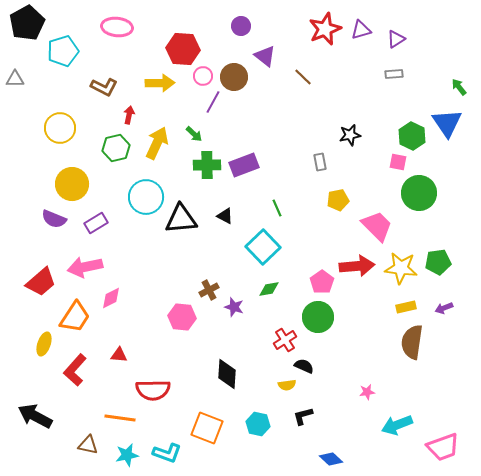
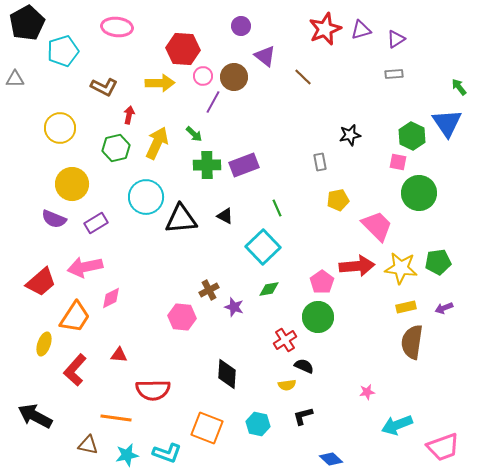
orange line at (120, 418): moved 4 px left
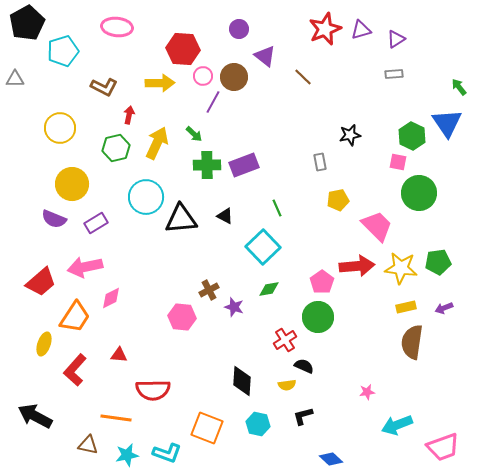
purple circle at (241, 26): moved 2 px left, 3 px down
black diamond at (227, 374): moved 15 px right, 7 px down
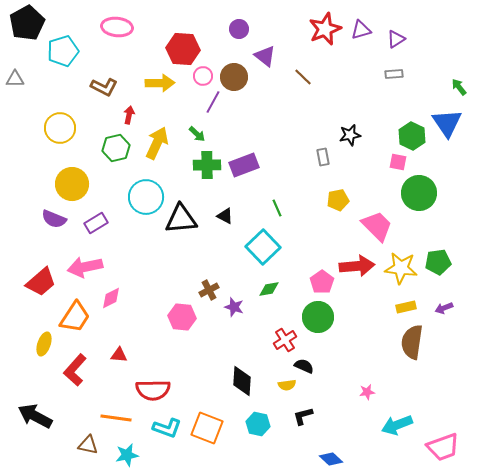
green arrow at (194, 134): moved 3 px right
gray rectangle at (320, 162): moved 3 px right, 5 px up
cyan L-shape at (167, 453): moved 25 px up
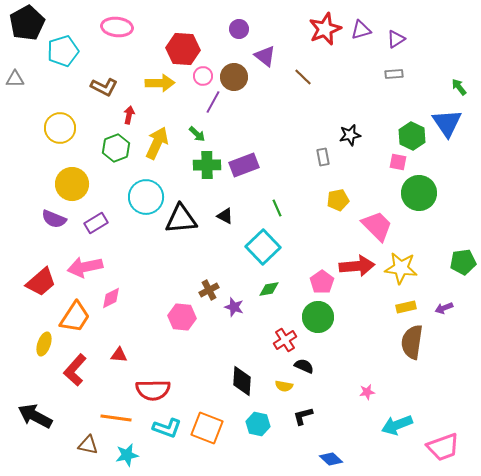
green hexagon at (116, 148): rotated 8 degrees counterclockwise
green pentagon at (438, 262): moved 25 px right
yellow semicircle at (287, 385): moved 3 px left, 1 px down; rotated 18 degrees clockwise
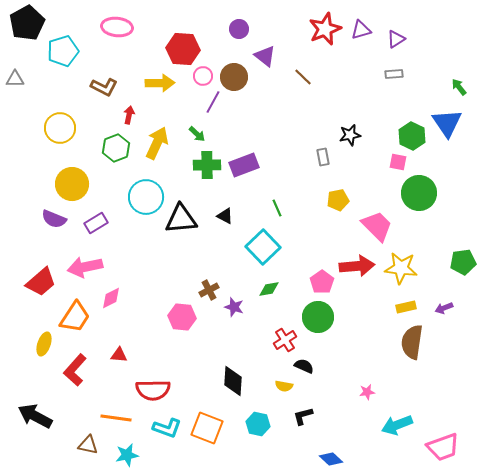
black diamond at (242, 381): moved 9 px left
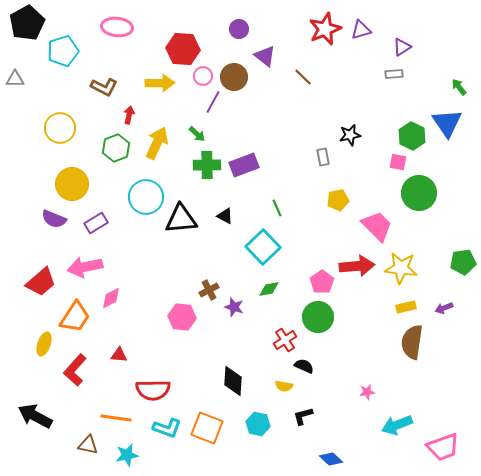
purple triangle at (396, 39): moved 6 px right, 8 px down
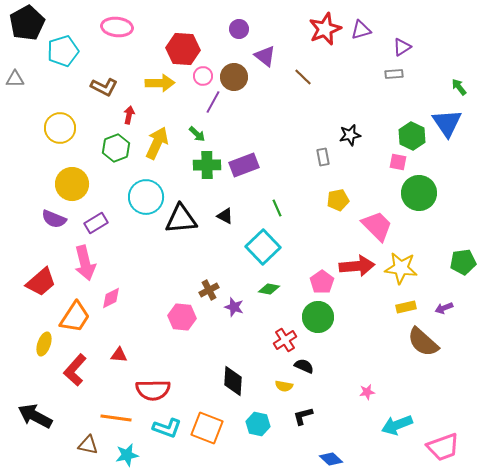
pink arrow at (85, 267): moved 4 px up; rotated 92 degrees counterclockwise
green diamond at (269, 289): rotated 20 degrees clockwise
brown semicircle at (412, 342): moved 11 px right; rotated 56 degrees counterclockwise
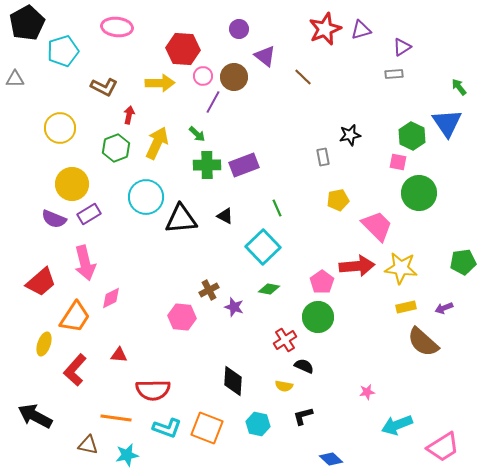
purple rectangle at (96, 223): moved 7 px left, 9 px up
pink trapezoid at (443, 447): rotated 12 degrees counterclockwise
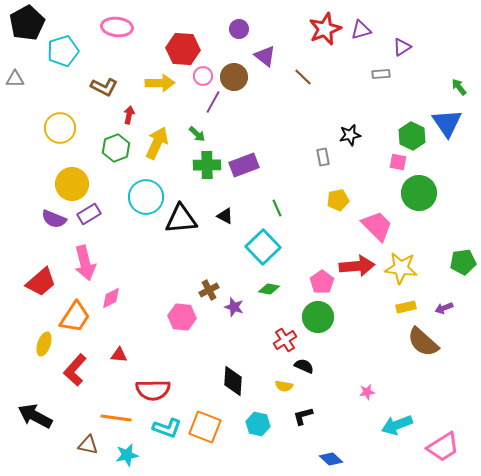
gray rectangle at (394, 74): moved 13 px left
orange square at (207, 428): moved 2 px left, 1 px up
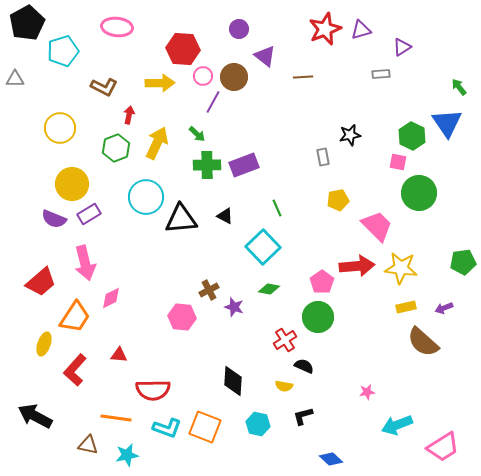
brown line at (303, 77): rotated 48 degrees counterclockwise
